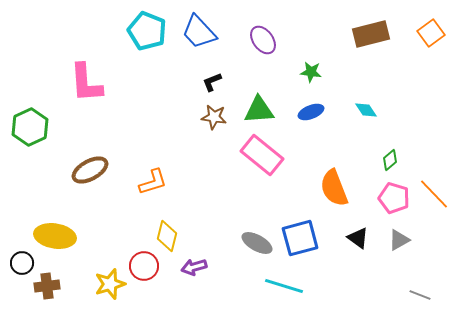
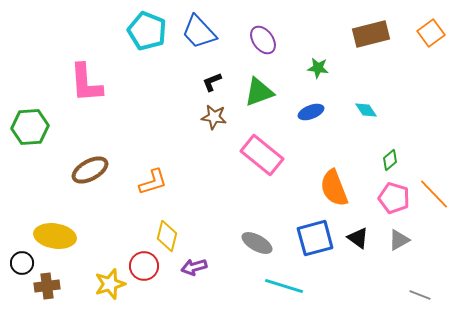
green star: moved 7 px right, 4 px up
green triangle: moved 18 px up; rotated 16 degrees counterclockwise
green hexagon: rotated 21 degrees clockwise
blue square: moved 15 px right
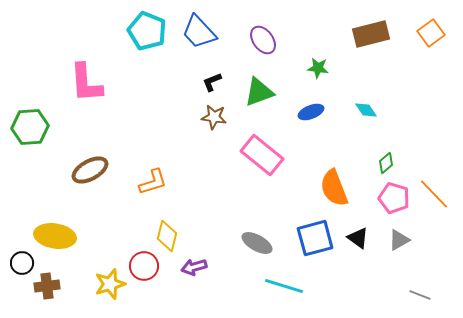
green diamond: moved 4 px left, 3 px down
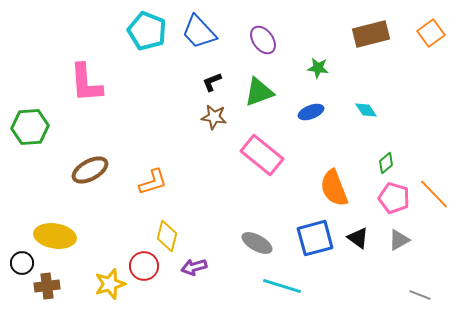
cyan line: moved 2 px left
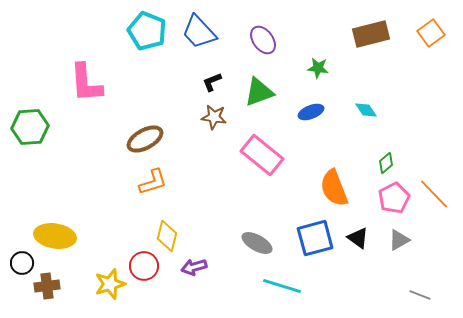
brown ellipse: moved 55 px right, 31 px up
pink pentagon: rotated 28 degrees clockwise
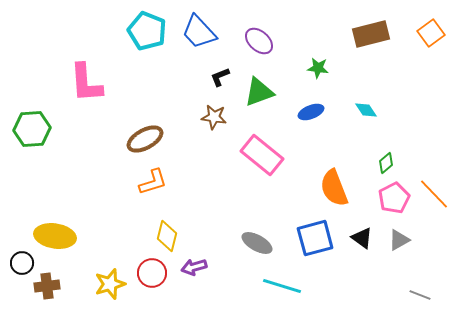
purple ellipse: moved 4 px left, 1 px down; rotated 12 degrees counterclockwise
black L-shape: moved 8 px right, 5 px up
green hexagon: moved 2 px right, 2 px down
black triangle: moved 4 px right
red circle: moved 8 px right, 7 px down
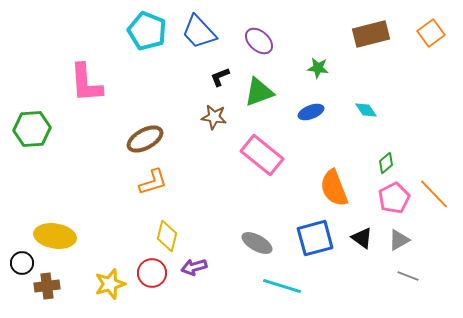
gray line: moved 12 px left, 19 px up
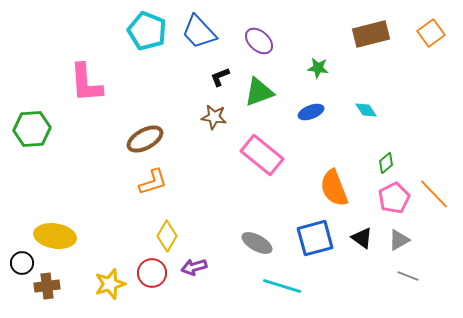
yellow diamond: rotated 16 degrees clockwise
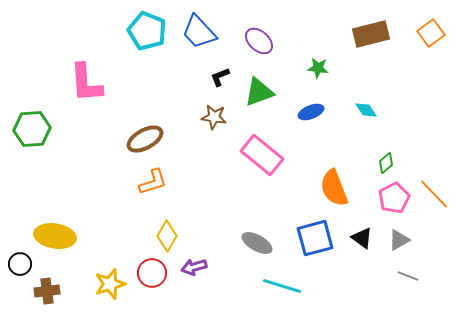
black circle: moved 2 px left, 1 px down
brown cross: moved 5 px down
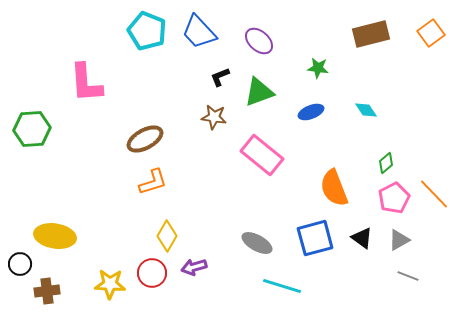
yellow star: rotated 20 degrees clockwise
